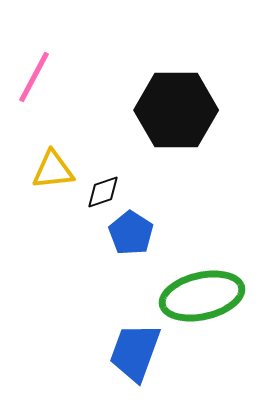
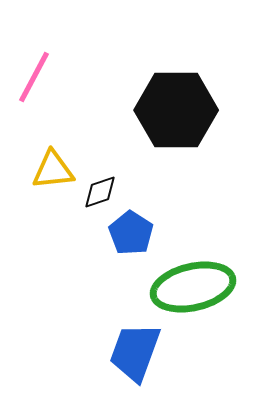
black diamond: moved 3 px left
green ellipse: moved 9 px left, 9 px up
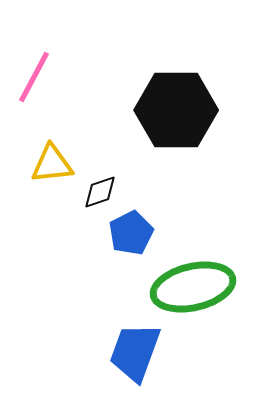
yellow triangle: moved 1 px left, 6 px up
blue pentagon: rotated 12 degrees clockwise
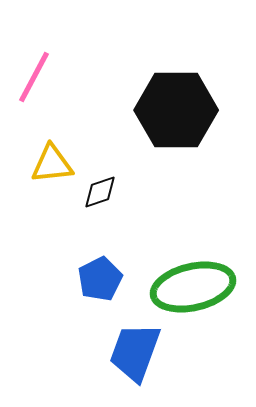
blue pentagon: moved 31 px left, 46 px down
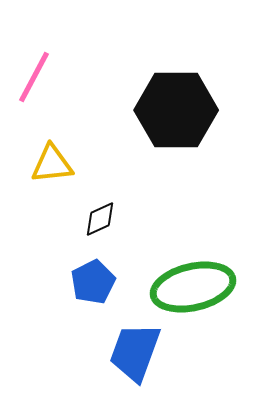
black diamond: moved 27 px down; rotated 6 degrees counterclockwise
blue pentagon: moved 7 px left, 3 px down
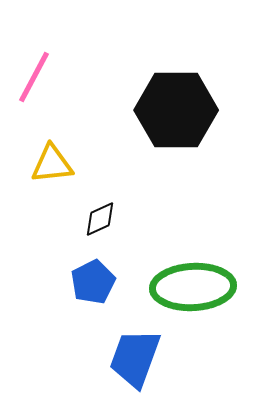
green ellipse: rotated 10 degrees clockwise
blue trapezoid: moved 6 px down
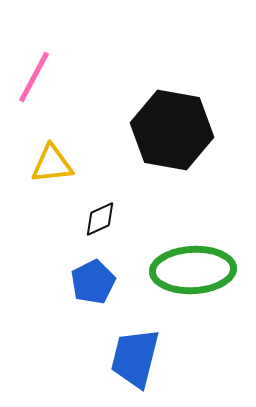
black hexagon: moved 4 px left, 20 px down; rotated 10 degrees clockwise
green ellipse: moved 17 px up
blue trapezoid: rotated 6 degrees counterclockwise
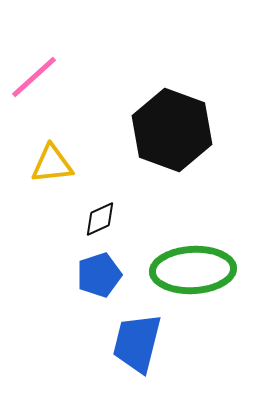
pink line: rotated 20 degrees clockwise
black hexagon: rotated 10 degrees clockwise
blue pentagon: moved 6 px right, 7 px up; rotated 9 degrees clockwise
blue trapezoid: moved 2 px right, 15 px up
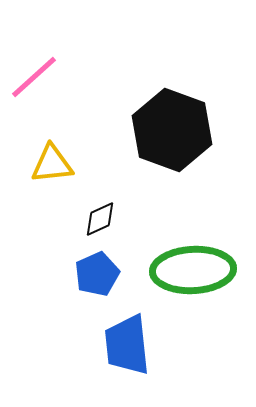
blue pentagon: moved 2 px left, 1 px up; rotated 6 degrees counterclockwise
blue trapezoid: moved 10 px left, 2 px down; rotated 20 degrees counterclockwise
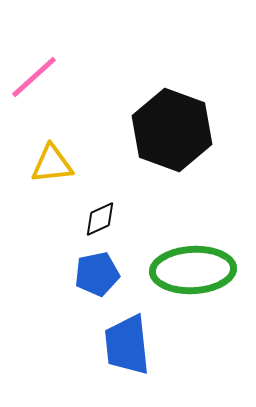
blue pentagon: rotated 12 degrees clockwise
